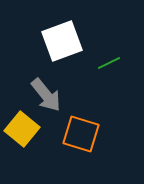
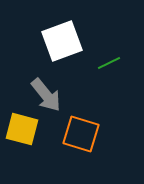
yellow square: rotated 24 degrees counterclockwise
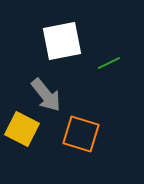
white square: rotated 9 degrees clockwise
yellow square: rotated 12 degrees clockwise
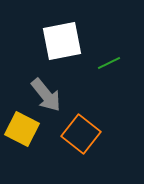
orange square: rotated 21 degrees clockwise
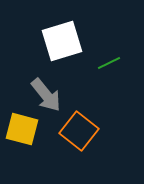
white square: rotated 6 degrees counterclockwise
yellow square: rotated 12 degrees counterclockwise
orange square: moved 2 px left, 3 px up
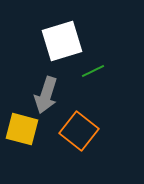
green line: moved 16 px left, 8 px down
gray arrow: rotated 57 degrees clockwise
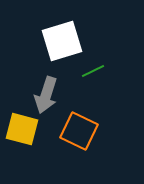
orange square: rotated 12 degrees counterclockwise
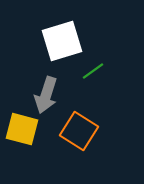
green line: rotated 10 degrees counterclockwise
orange square: rotated 6 degrees clockwise
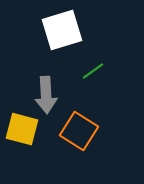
white square: moved 11 px up
gray arrow: rotated 21 degrees counterclockwise
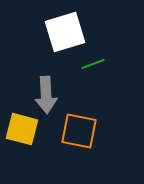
white square: moved 3 px right, 2 px down
green line: moved 7 px up; rotated 15 degrees clockwise
orange square: rotated 21 degrees counterclockwise
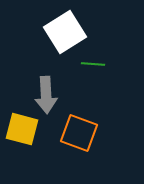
white square: rotated 15 degrees counterclockwise
green line: rotated 25 degrees clockwise
orange square: moved 2 px down; rotated 9 degrees clockwise
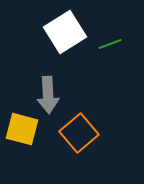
green line: moved 17 px right, 20 px up; rotated 25 degrees counterclockwise
gray arrow: moved 2 px right
orange square: rotated 30 degrees clockwise
